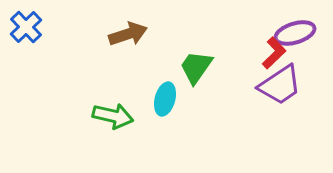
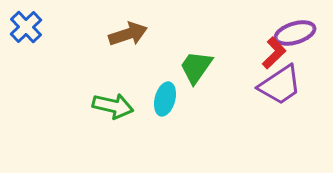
green arrow: moved 10 px up
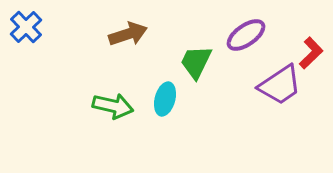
purple ellipse: moved 49 px left, 2 px down; rotated 18 degrees counterclockwise
red L-shape: moved 37 px right
green trapezoid: moved 5 px up; rotated 9 degrees counterclockwise
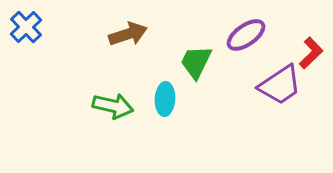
cyan ellipse: rotated 12 degrees counterclockwise
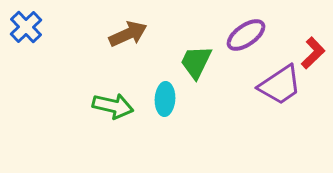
brown arrow: rotated 6 degrees counterclockwise
red L-shape: moved 2 px right
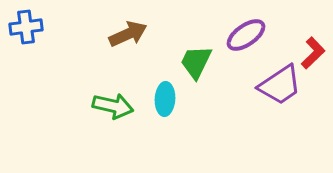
blue cross: rotated 36 degrees clockwise
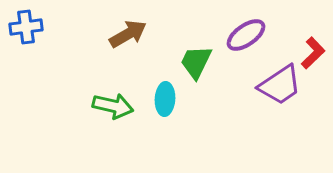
brown arrow: rotated 6 degrees counterclockwise
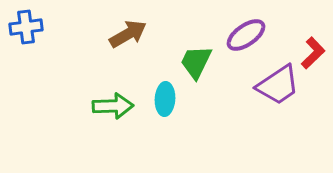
purple trapezoid: moved 2 px left
green arrow: rotated 15 degrees counterclockwise
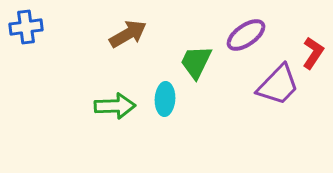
red L-shape: rotated 12 degrees counterclockwise
purple trapezoid: rotated 12 degrees counterclockwise
green arrow: moved 2 px right
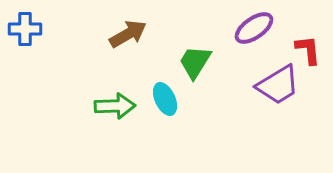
blue cross: moved 1 px left, 2 px down; rotated 8 degrees clockwise
purple ellipse: moved 8 px right, 7 px up
red L-shape: moved 5 px left, 3 px up; rotated 40 degrees counterclockwise
green trapezoid: moved 1 px left; rotated 6 degrees clockwise
purple trapezoid: rotated 15 degrees clockwise
cyan ellipse: rotated 28 degrees counterclockwise
